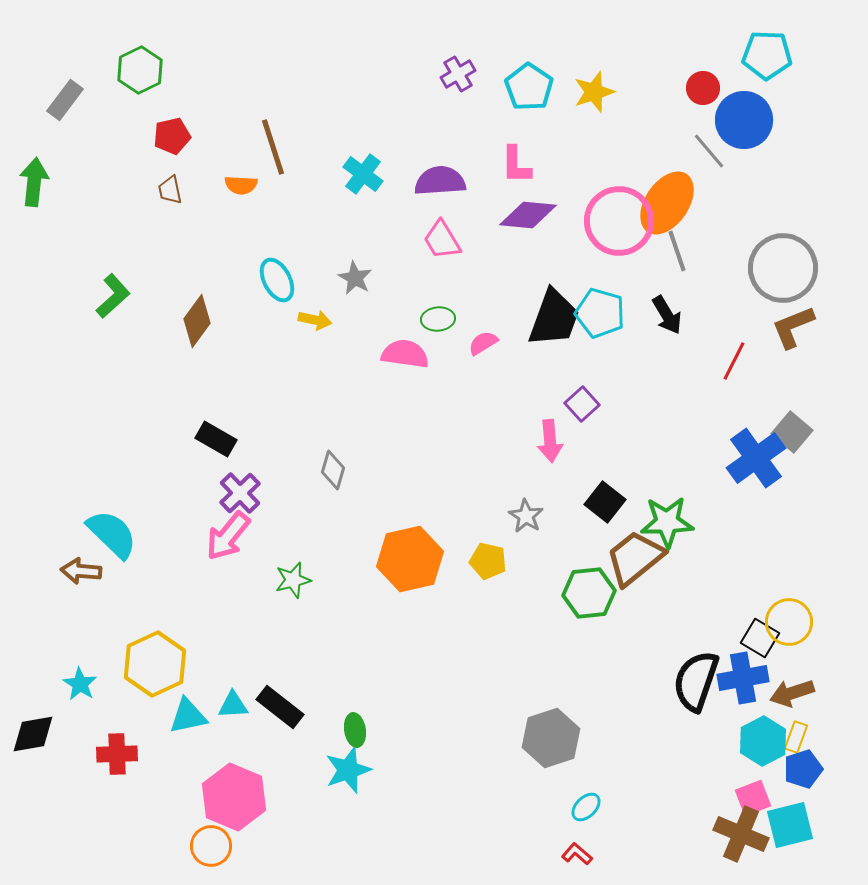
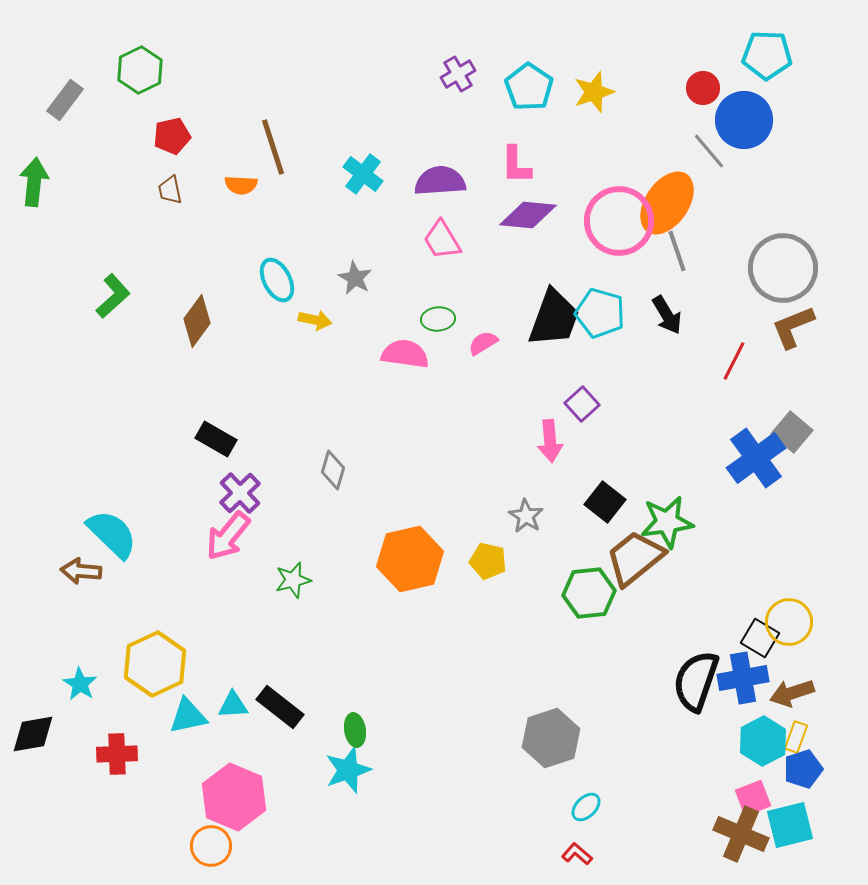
green star at (667, 522): rotated 6 degrees counterclockwise
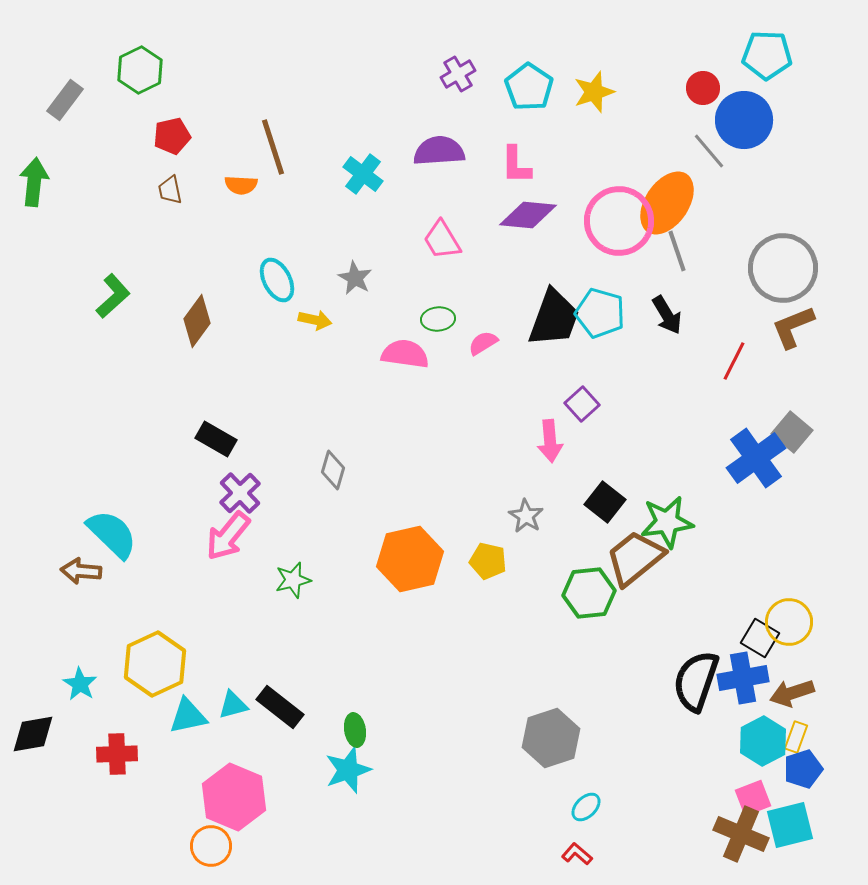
purple semicircle at (440, 181): moved 1 px left, 30 px up
cyan triangle at (233, 705): rotated 12 degrees counterclockwise
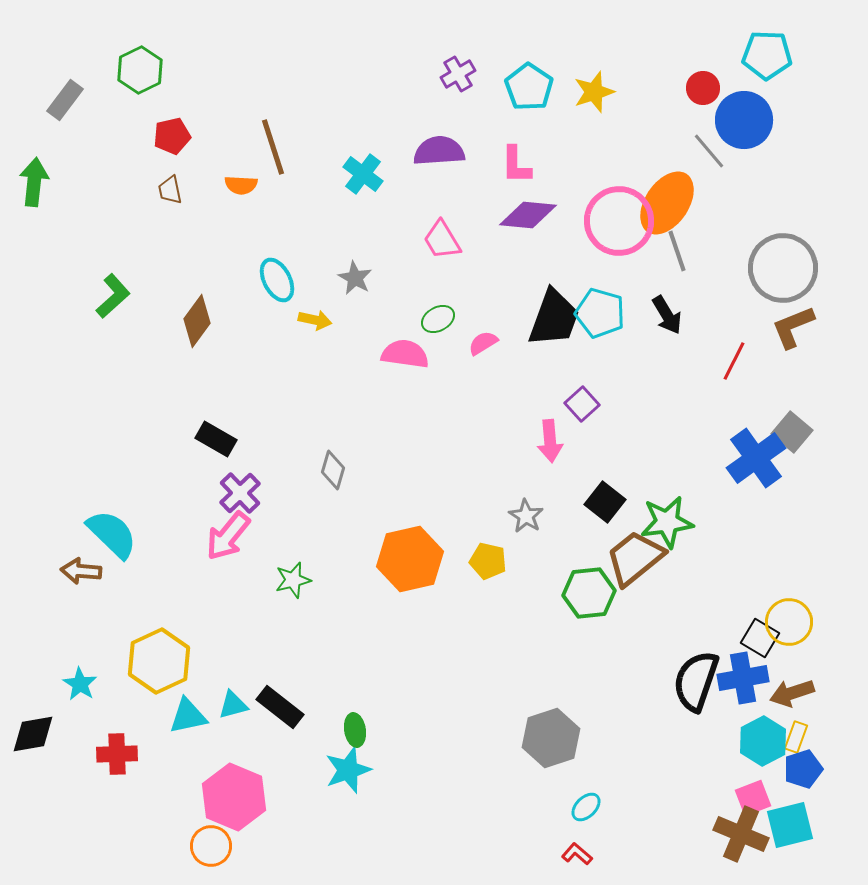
green ellipse at (438, 319): rotated 24 degrees counterclockwise
yellow hexagon at (155, 664): moved 4 px right, 3 px up
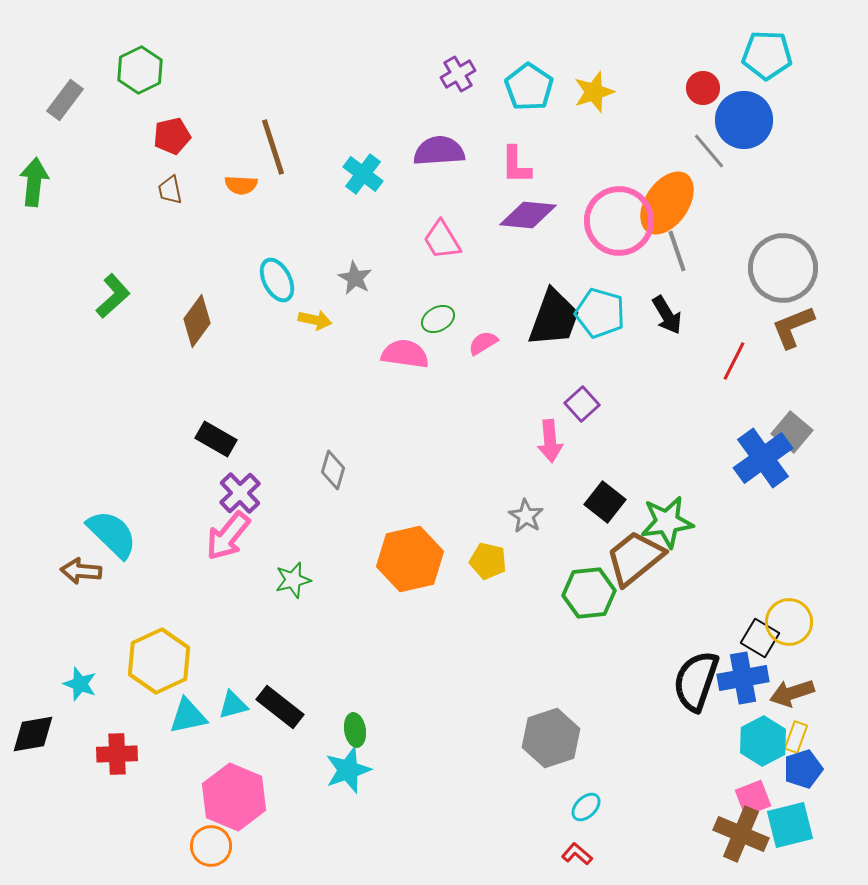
blue cross at (756, 458): moved 7 px right
cyan star at (80, 684): rotated 12 degrees counterclockwise
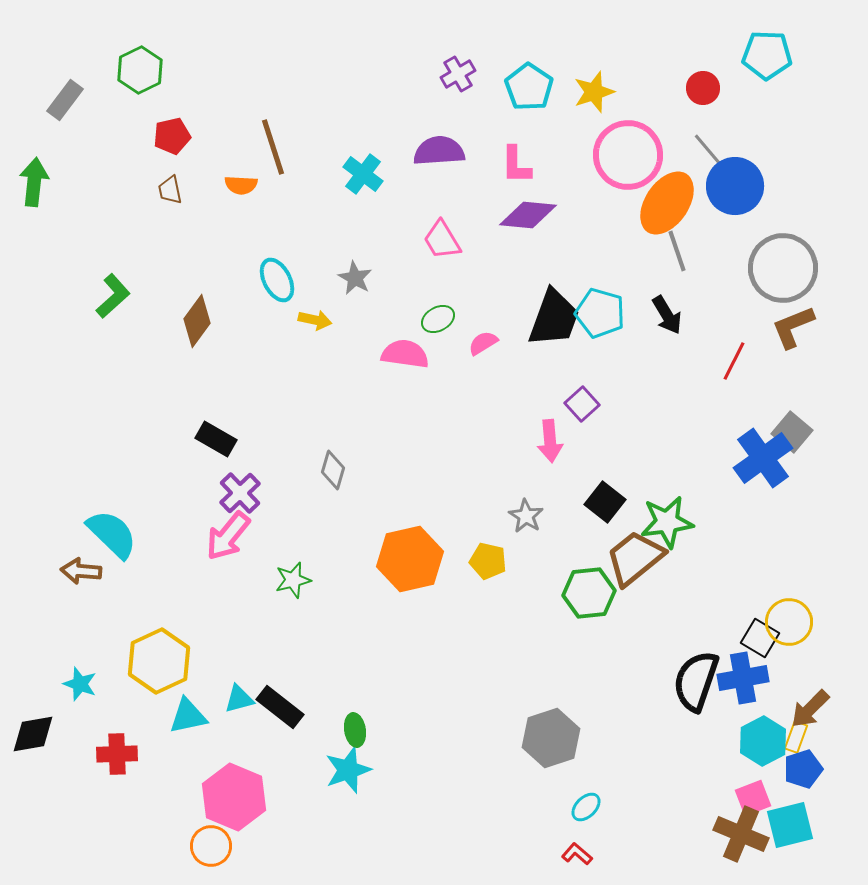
blue circle at (744, 120): moved 9 px left, 66 px down
pink circle at (619, 221): moved 9 px right, 66 px up
brown arrow at (792, 693): moved 18 px right, 16 px down; rotated 27 degrees counterclockwise
cyan triangle at (233, 705): moved 6 px right, 6 px up
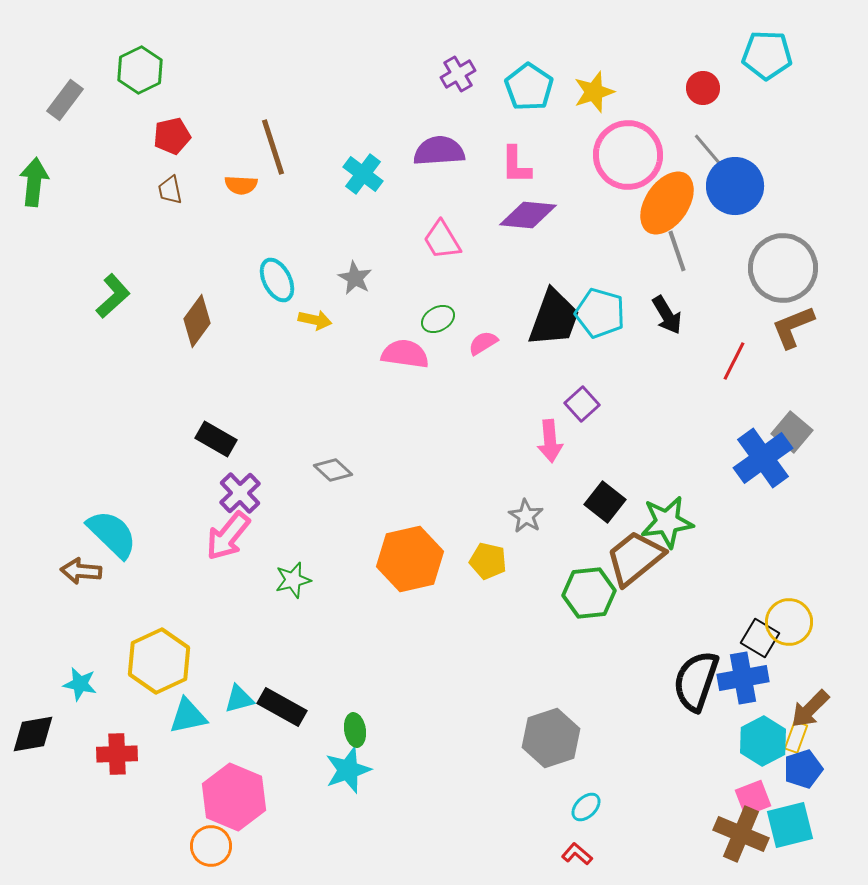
gray diamond at (333, 470): rotated 63 degrees counterclockwise
cyan star at (80, 684): rotated 8 degrees counterclockwise
black rectangle at (280, 707): moved 2 px right; rotated 9 degrees counterclockwise
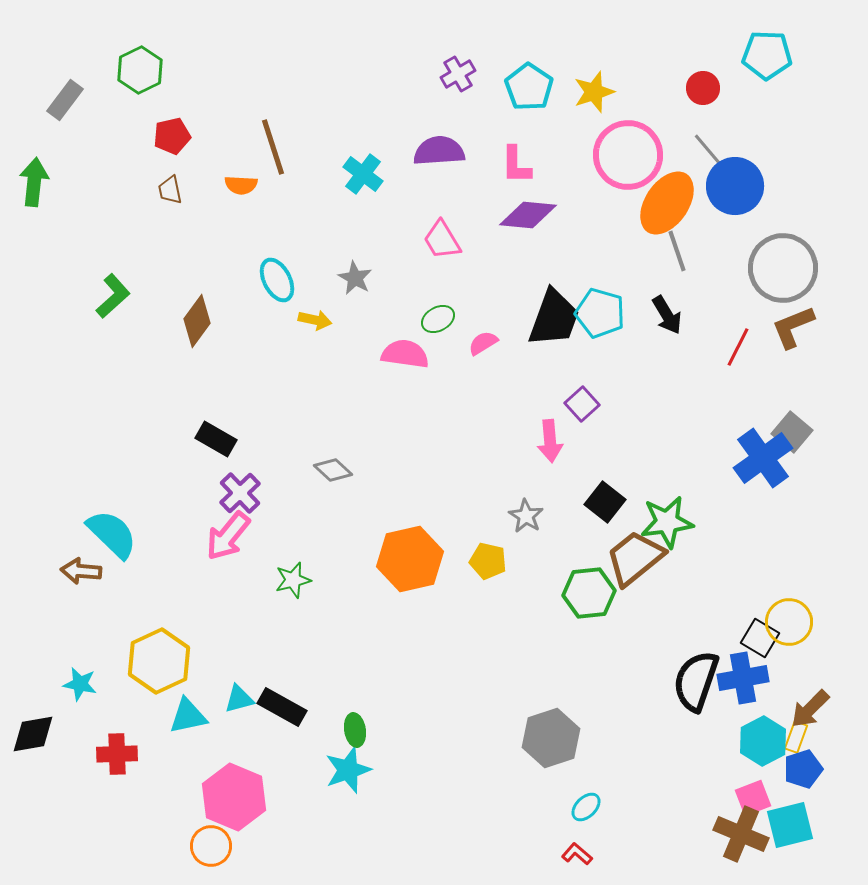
red line at (734, 361): moved 4 px right, 14 px up
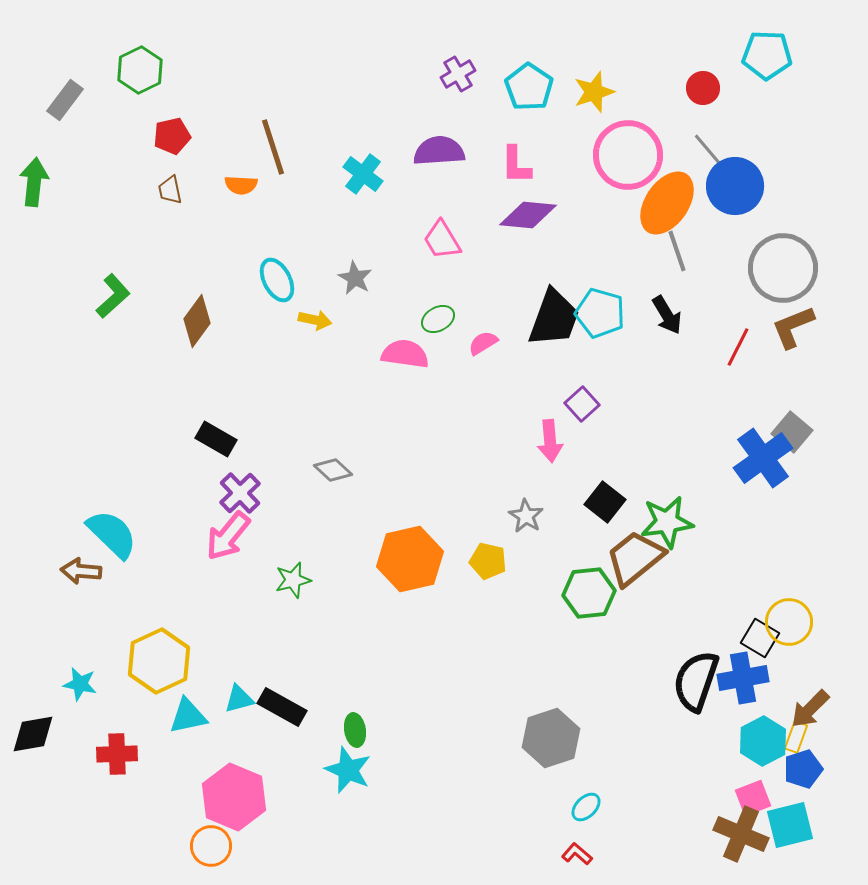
cyan star at (348, 770): rotated 30 degrees counterclockwise
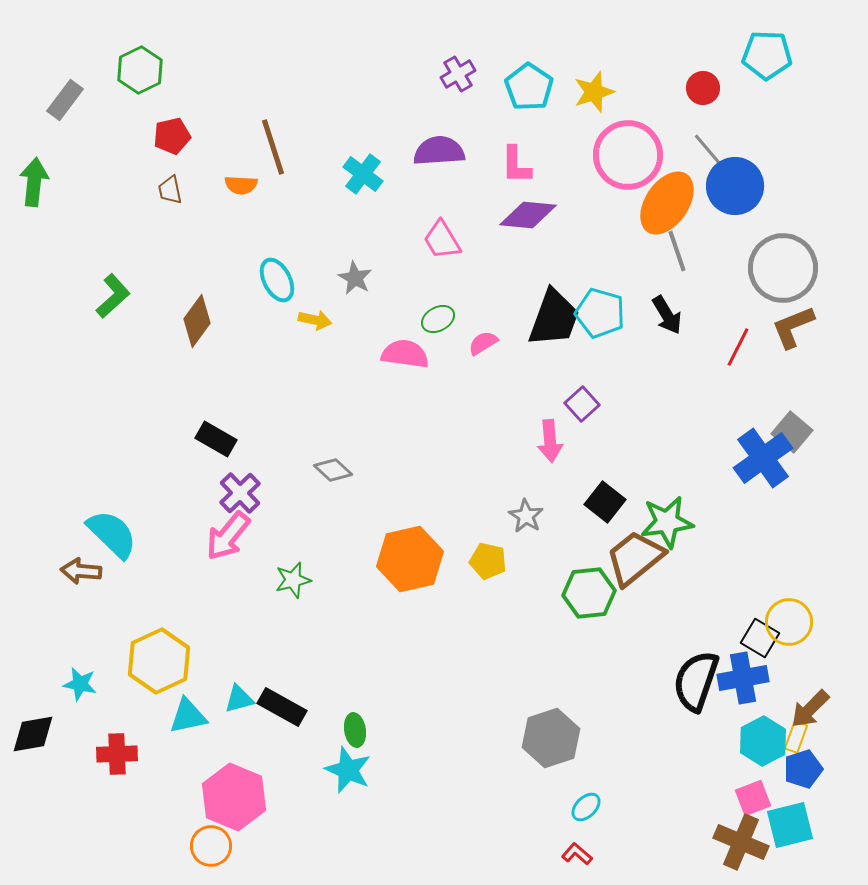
brown cross at (741, 834): moved 8 px down
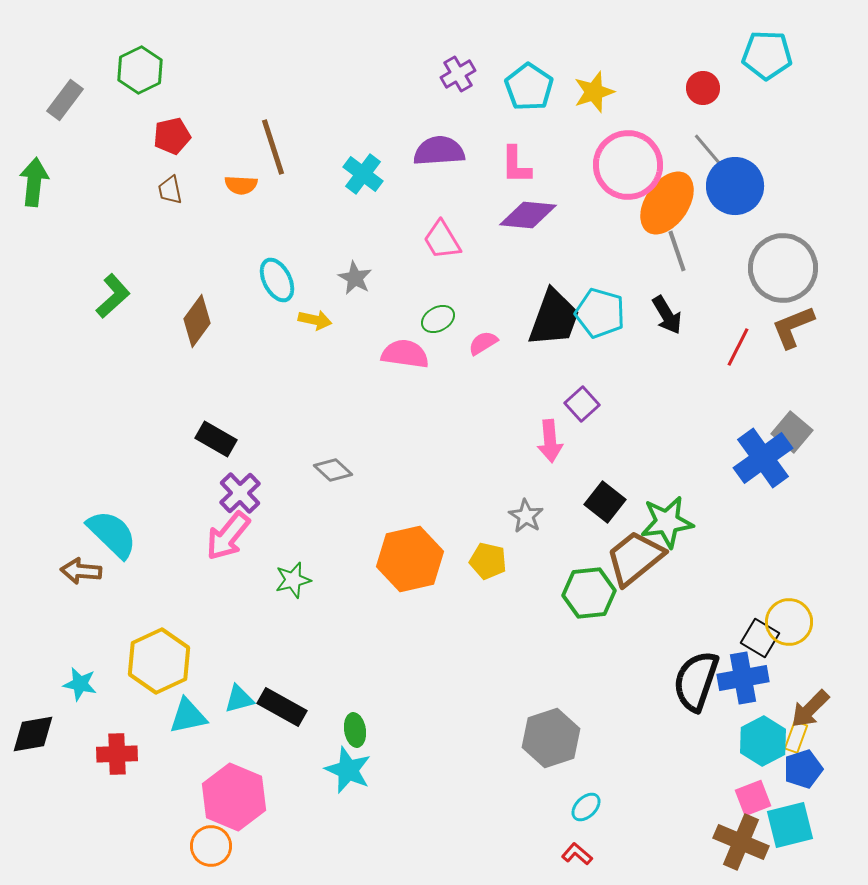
pink circle at (628, 155): moved 10 px down
